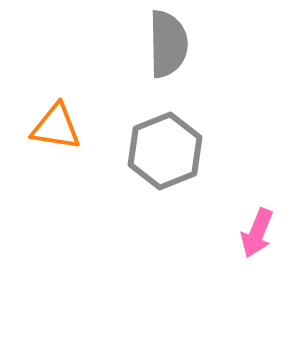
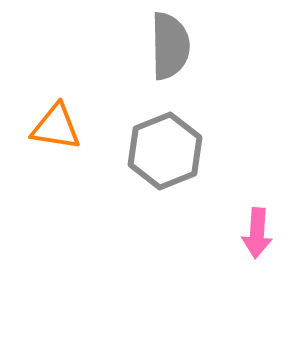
gray semicircle: moved 2 px right, 2 px down
pink arrow: rotated 18 degrees counterclockwise
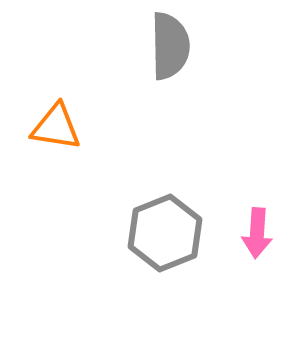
gray hexagon: moved 82 px down
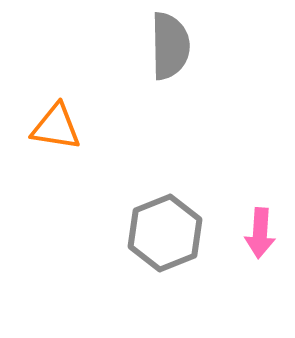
pink arrow: moved 3 px right
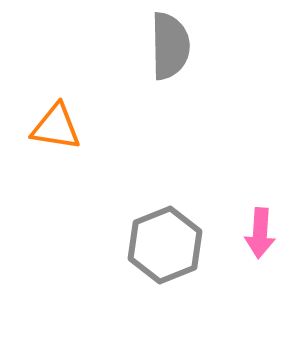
gray hexagon: moved 12 px down
